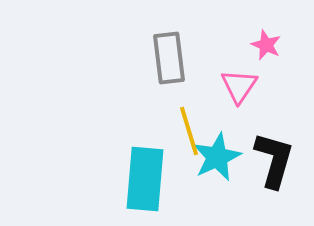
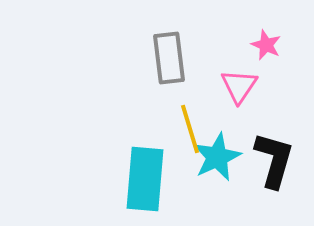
yellow line: moved 1 px right, 2 px up
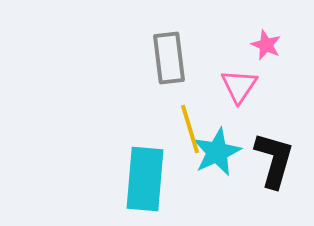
cyan star: moved 5 px up
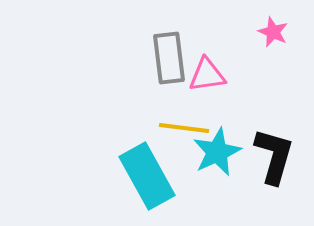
pink star: moved 7 px right, 13 px up
pink triangle: moved 32 px left, 11 px up; rotated 48 degrees clockwise
yellow line: moved 6 px left, 1 px up; rotated 66 degrees counterclockwise
black L-shape: moved 4 px up
cyan rectangle: moved 2 px right, 3 px up; rotated 34 degrees counterclockwise
